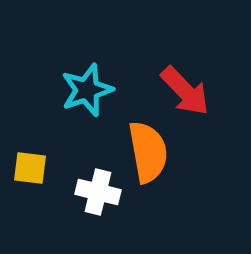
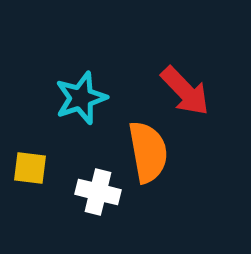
cyan star: moved 6 px left, 8 px down
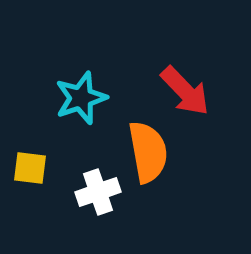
white cross: rotated 33 degrees counterclockwise
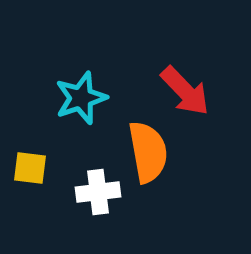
white cross: rotated 12 degrees clockwise
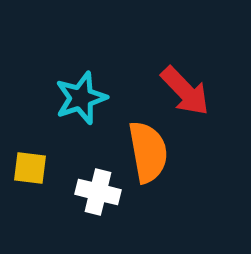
white cross: rotated 21 degrees clockwise
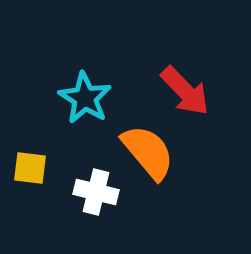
cyan star: moved 4 px right; rotated 22 degrees counterclockwise
orange semicircle: rotated 30 degrees counterclockwise
white cross: moved 2 px left
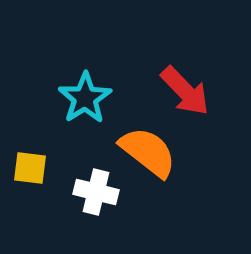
cyan star: rotated 8 degrees clockwise
orange semicircle: rotated 12 degrees counterclockwise
